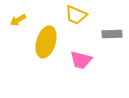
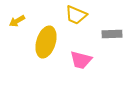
yellow arrow: moved 1 px left, 1 px down
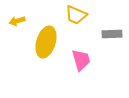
yellow arrow: rotated 14 degrees clockwise
pink trapezoid: rotated 120 degrees counterclockwise
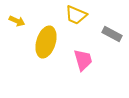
yellow arrow: rotated 140 degrees counterclockwise
gray rectangle: rotated 30 degrees clockwise
pink trapezoid: moved 2 px right
